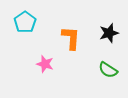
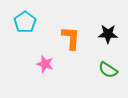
black star: moved 1 px left, 1 px down; rotated 18 degrees clockwise
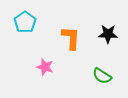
pink star: moved 3 px down
green semicircle: moved 6 px left, 6 px down
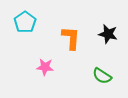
black star: rotated 12 degrees clockwise
pink star: rotated 12 degrees counterclockwise
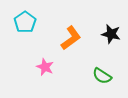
black star: moved 3 px right
orange L-shape: rotated 50 degrees clockwise
pink star: rotated 18 degrees clockwise
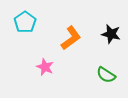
green semicircle: moved 4 px right, 1 px up
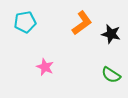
cyan pentagon: rotated 25 degrees clockwise
orange L-shape: moved 11 px right, 15 px up
green semicircle: moved 5 px right
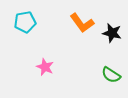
orange L-shape: rotated 90 degrees clockwise
black star: moved 1 px right, 1 px up
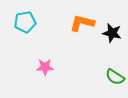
orange L-shape: rotated 140 degrees clockwise
pink star: rotated 24 degrees counterclockwise
green semicircle: moved 4 px right, 2 px down
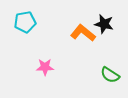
orange L-shape: moved 1 px right, 10 px down; rotated 25 degrees clockwise
black star: moved 8 px left, 9 px up
green semicircle: moved 5 px left, 2 px up
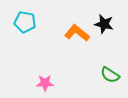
cyan pentagon: rotated 20 degrees clockwise
orange L-shape: moved 6 px left
pink star: moved 16 px down
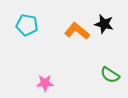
cyan pentagon: moved 2 px right, 3 px down
orange L-shape: moved 2 px up
